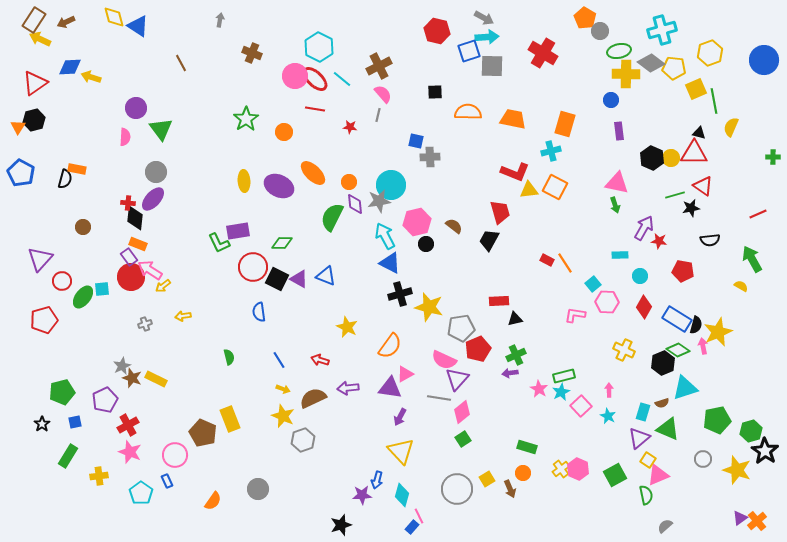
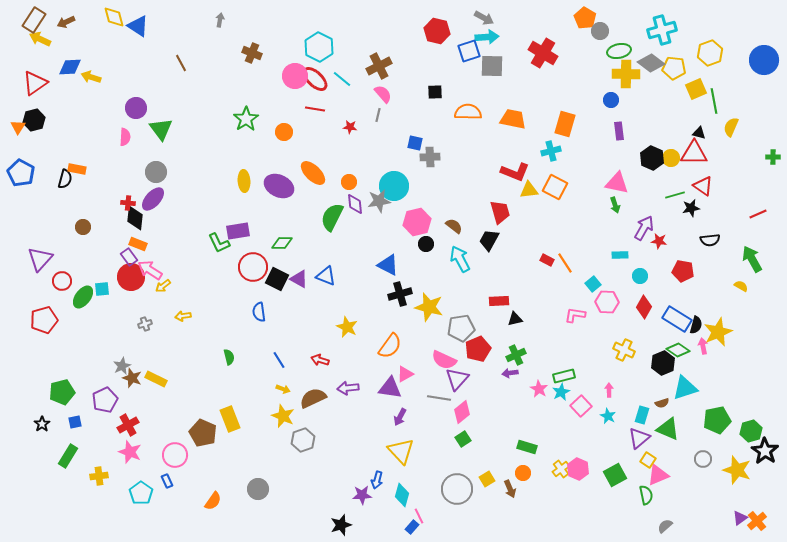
blue square at (416, 141): moved 1 px left, 2 px down
cyan circle at (391, 185): moved 3 px right, 1 px down
cyan arrow at (385, 236): moved 75 px right, 23 px down
blue triangle at (390, 263): moved 2 px left, 2 px down
cyan rectangle at (643, 412): moved 1 px left, 3 px down
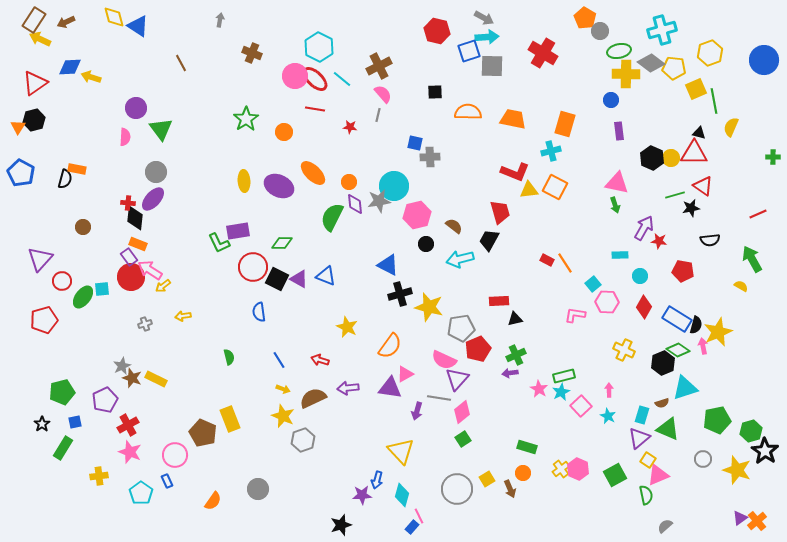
pink hexagon at (417, 222): moved 7 px up
cyan arrow at (460, 259): rotated 76 degrees counterclockwise
purple arrow at (400, 417): moved 17 px right, 6 px up; rotated 12 degrees counterclockwise
green rectangle at (68, 456): moved 5 px left, 8 px up
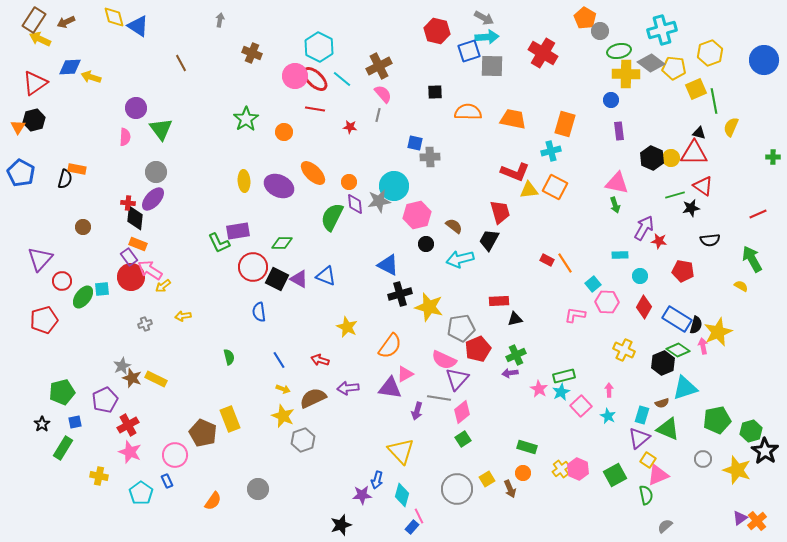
yellow cross at (99, 476): rotated 18 degrees clockwise
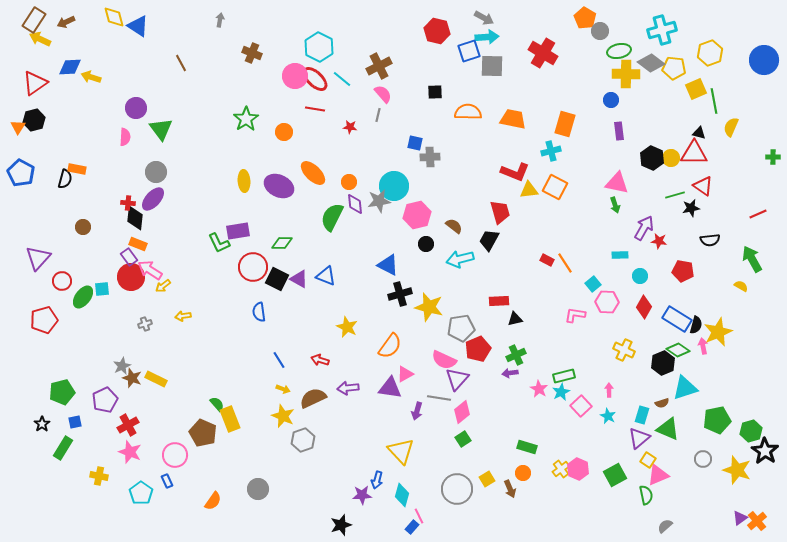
purple triangle at (40, 259): moved 2 px left, 1 px up
green semicircle at (229, 357): moved 12 px left, 47 px down; rotated 28 degrees counterclockwise
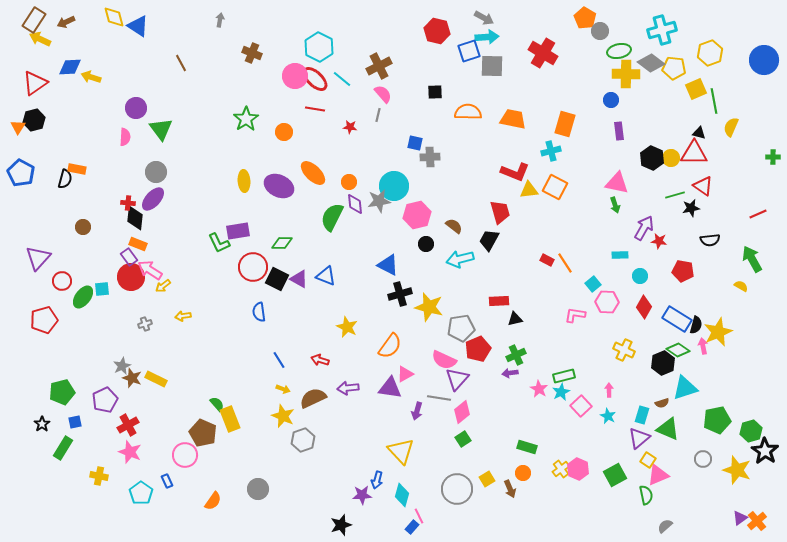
pink circle at (175, 455): moved 10 px right
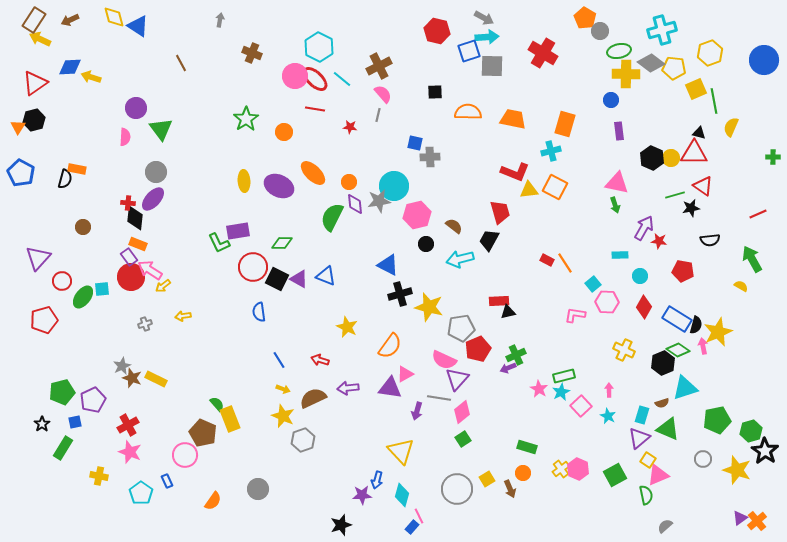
brown arrow at (66, 22): moved 4 px right, 2 px up
black triangle at (515, 319): moved 7 px left, 7 px up
purple arrow at (510, 373): moved 2 px left, 5 px up; rotated 14 degrees counterclockwise
purple pentagon at (105, 400): moved 12 px left
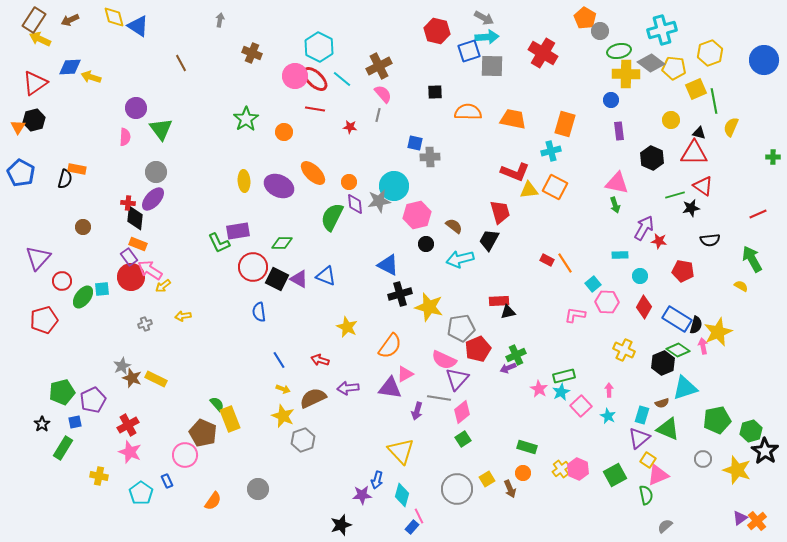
yellow circle at (671, 158): moved 38 px up
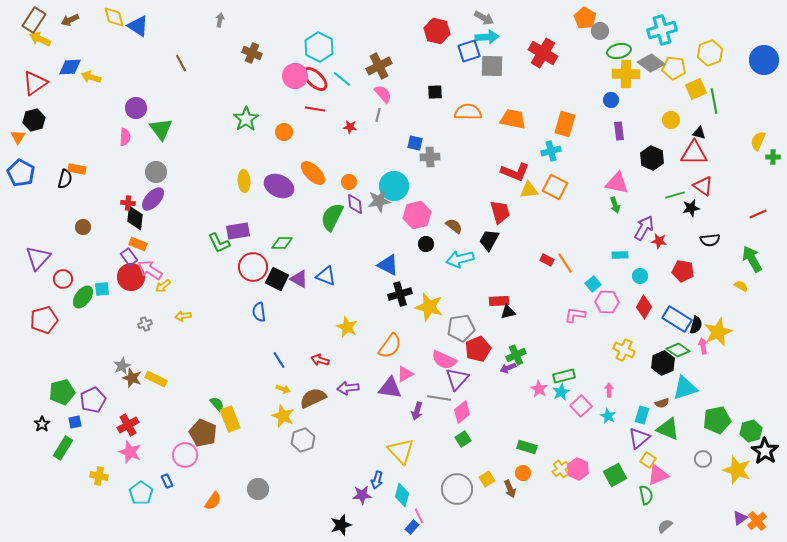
orange triangle at (18, 127): moved 10 px down
yellow semicircle at (731, 127): moved 27 px right, 14 px down
red circle at (62, 281): moved 1 px right, 2 px up
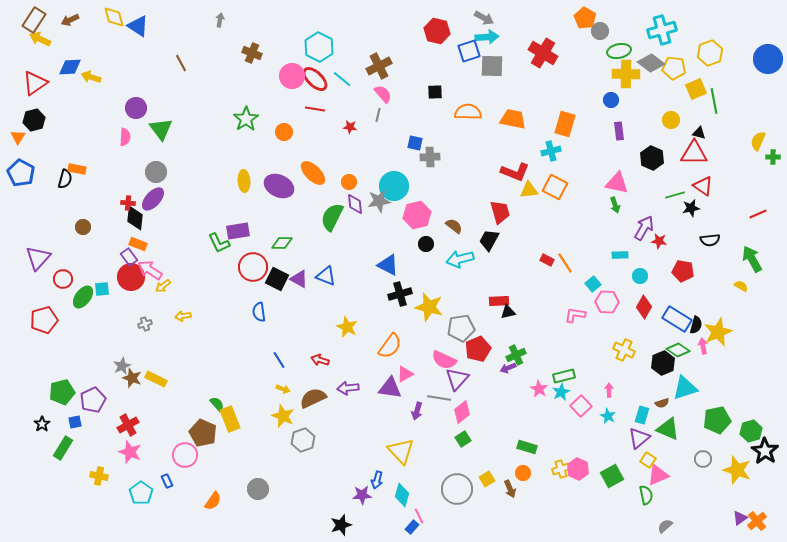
blue circle at (764, 60): moved 4 px right, 1 px up
pink circle at (295, 76): moved 3 px left
yellow cross at (561, 469): rotated 18 degrees clockwise
green square at (615, 475): moved 3 px left, 1 px down
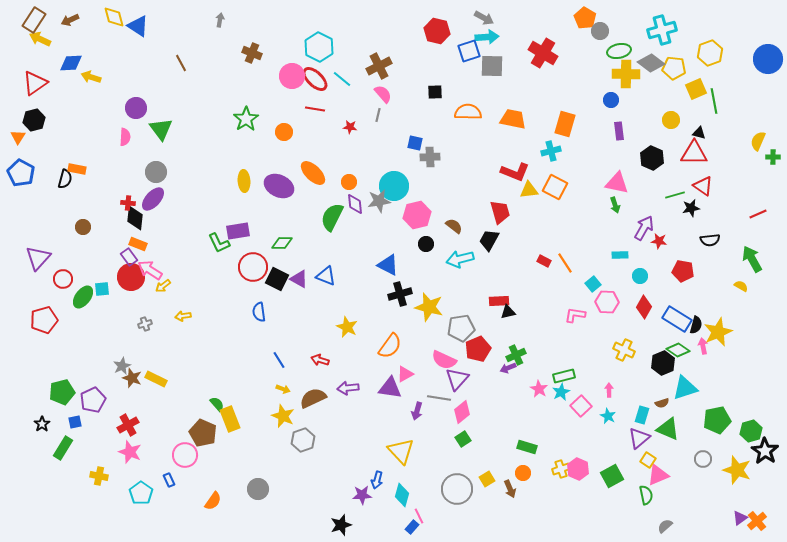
blue diamond at (70, 67): moved 1 px right, 4 px up
red rectangle at (547, 260): moved 3 px left, 1 px down
blue rectangle at (167, 481): moved 2 px right, 1 px up
